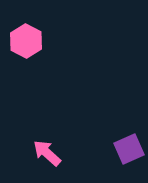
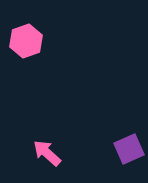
pink hexagon: rotated 12 degrees clockwise
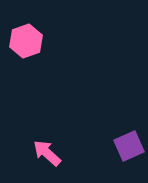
purple square: moved 3 px up
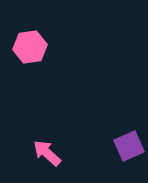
pink hexagon: moved 4 px right, 6 px down; rotated 12 degrees clockwise
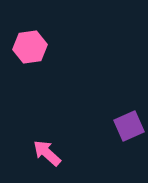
purple square: moved 20 px up
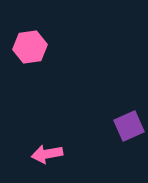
pink arrow: moved 1 px down; rotated 52 degrees counterclockwise
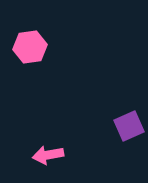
pink arrow: moved 1 px right, 1 px down
